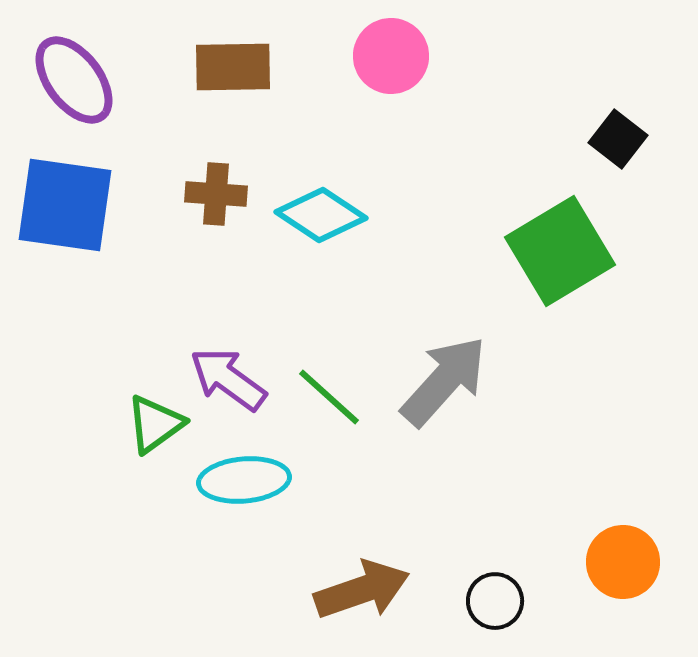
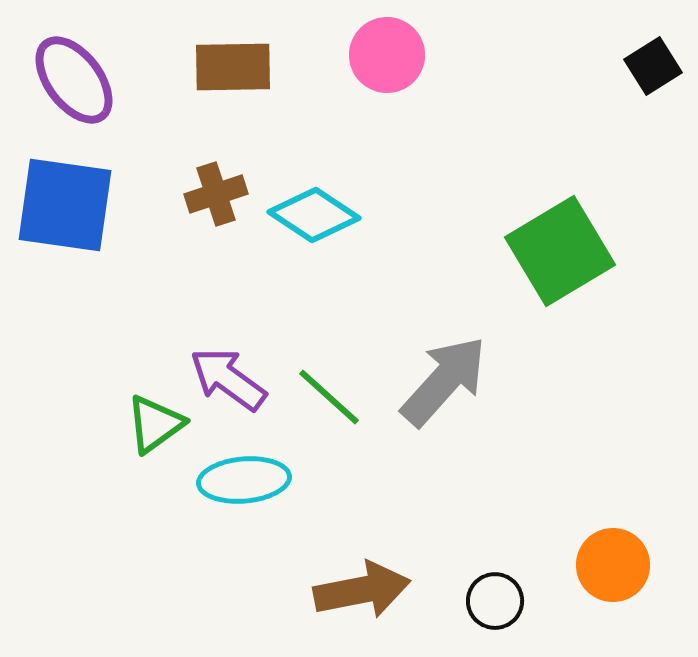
pink circle: moved 4 px left, 1 px up
black square: moved 35 px right, 73 px up; rotated 20 degrees clockwise
brown cross: rotated 22 degrees counterclockwise
cyan diamond: moved 7 px left
orange circle: moved 10 px left, 3 px down
brown arrow: rotated 8 degrees clockwise
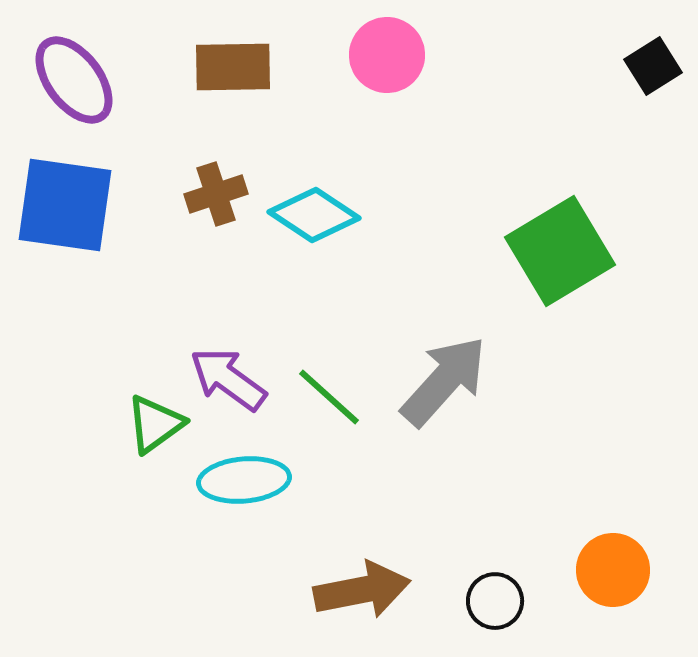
orange circle: moved 5 px down
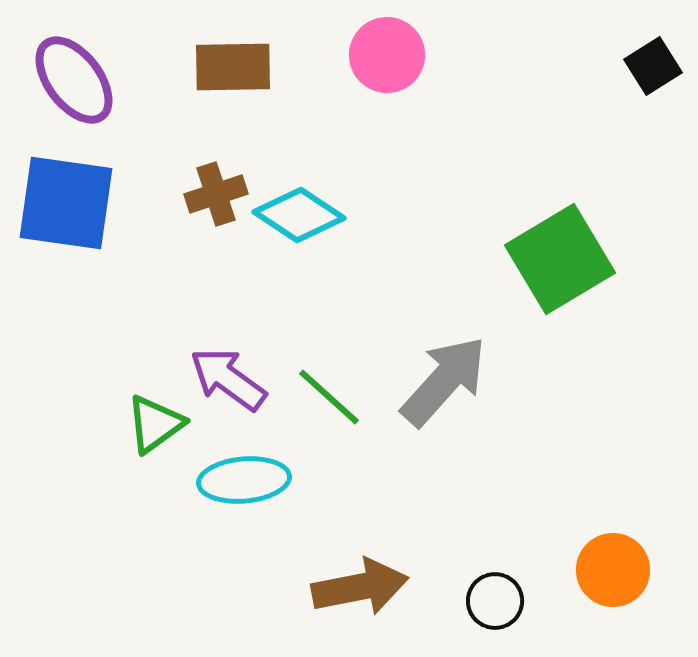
blue square: moved 1 px right, 2 px up
cyan diamond: moved 15 px left
green square: moved 8 px down
brown arrow: moved 2 px left, 3 px up
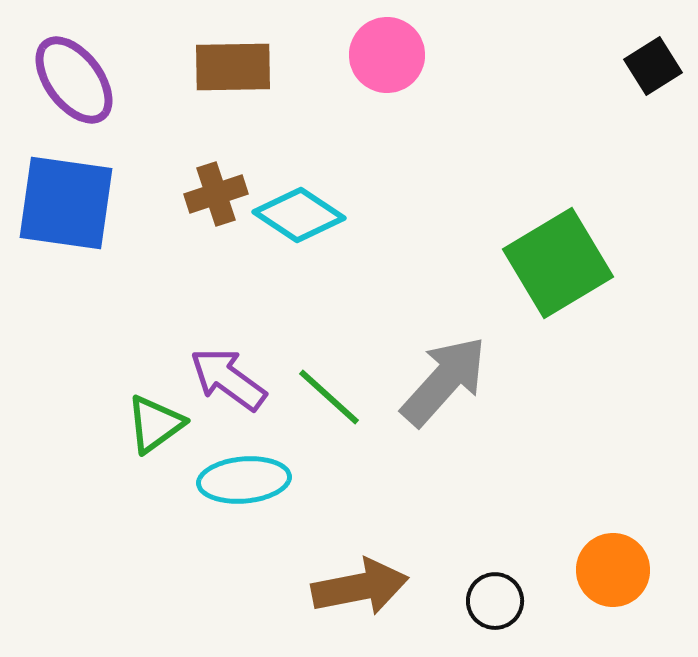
green square: moved 2 px left, 4 px down
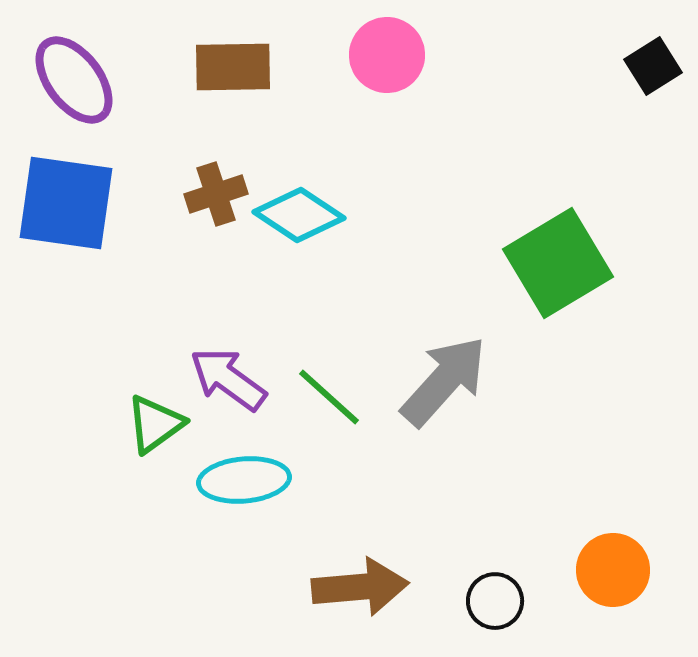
brown arrow: rotated 6 degrees clockwise
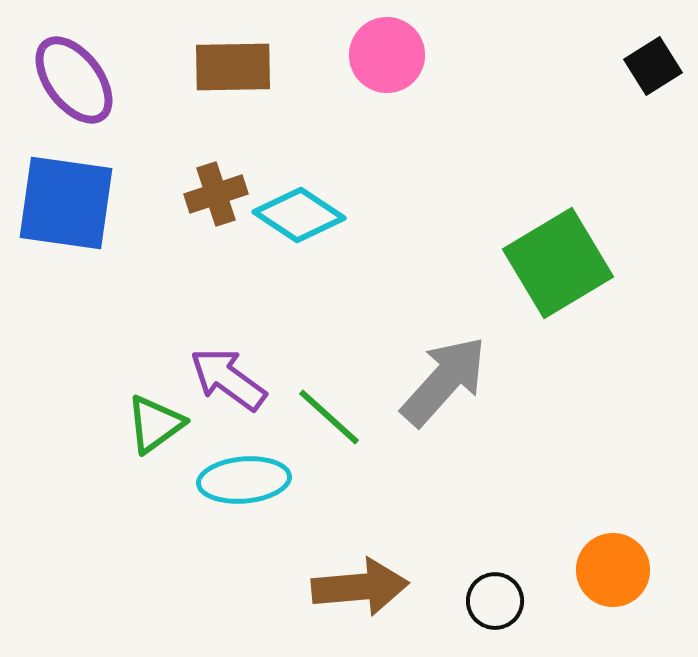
green line: moved 20 px down
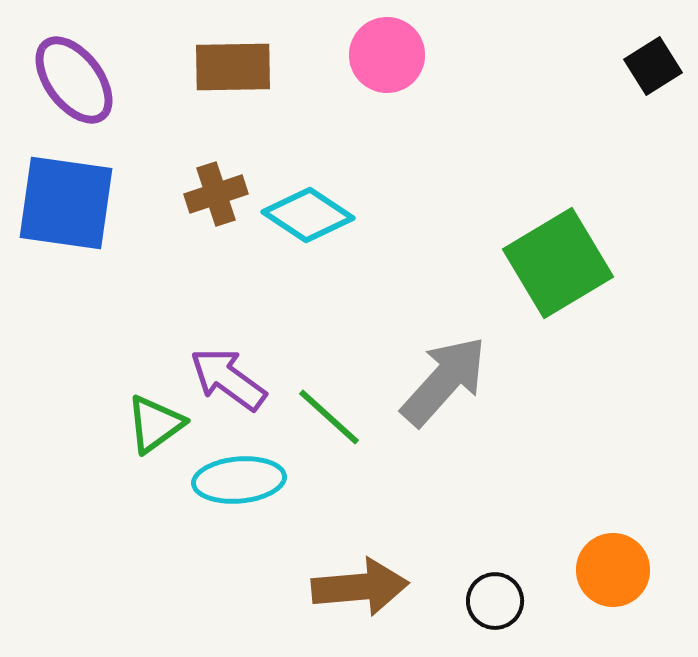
cyan diamond: moved 9 px right
cyan ellipse: moved 5 px left
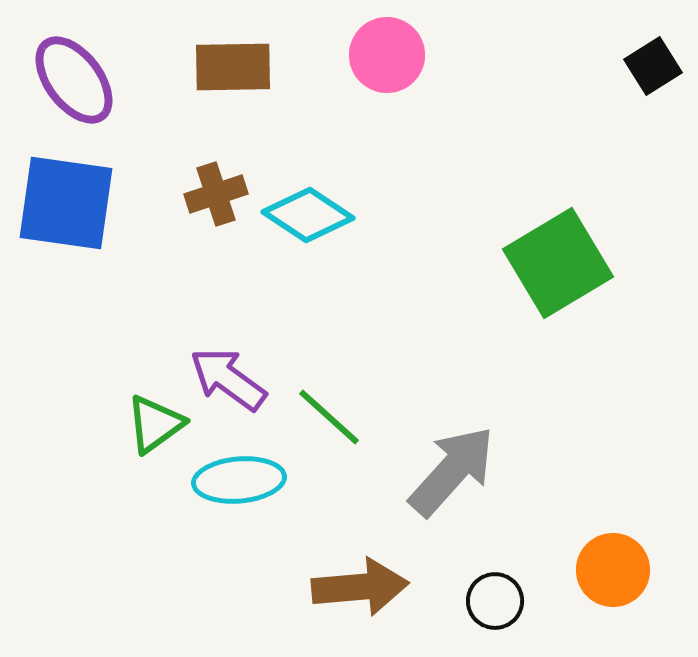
gray arrow: moved 8 px right, 90 px down
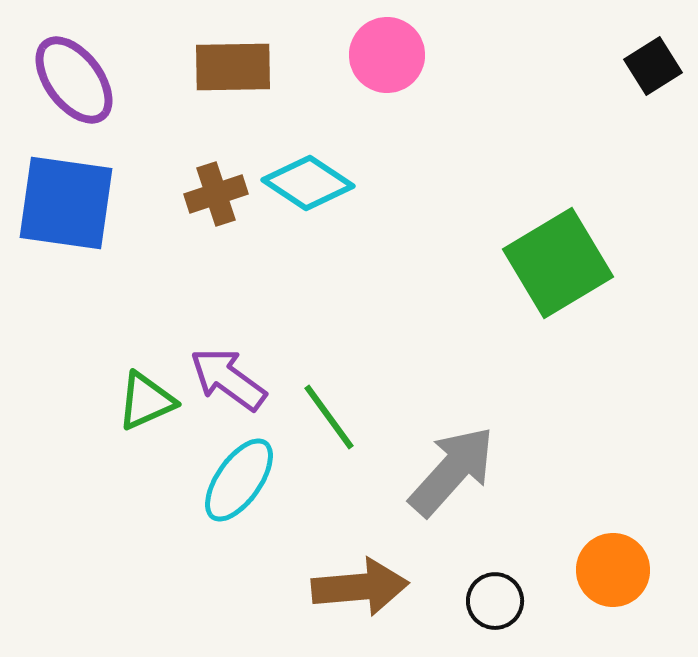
cyan diamond: moved 32 px up
green line: rotated 12 degrees clockwise
green triangle: moved 9 px left, 23 px up; rotated 12 degrees clockwise
cyan ellipse: rotated 50 degrees counterclockwise
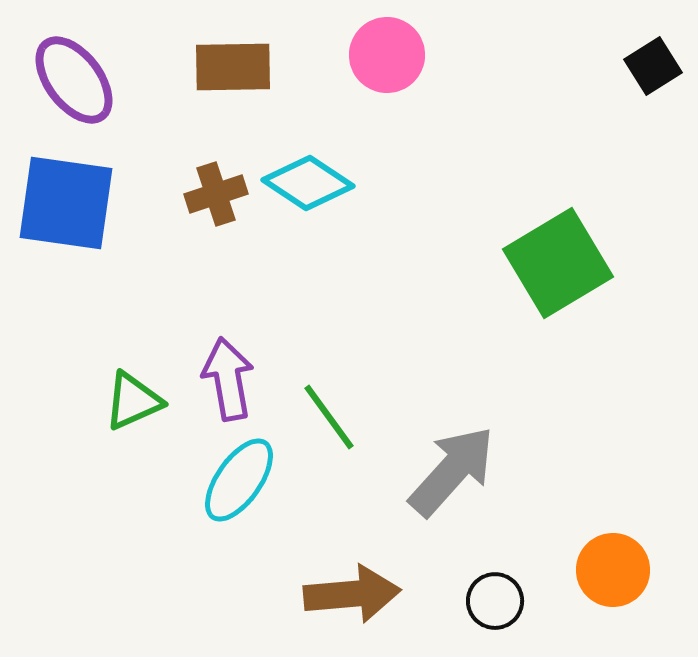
purple arrow: rotated 44 degrees clockwise
green triangle: moved 13 px left
brown arrow: moved 8 px left, 7 px down
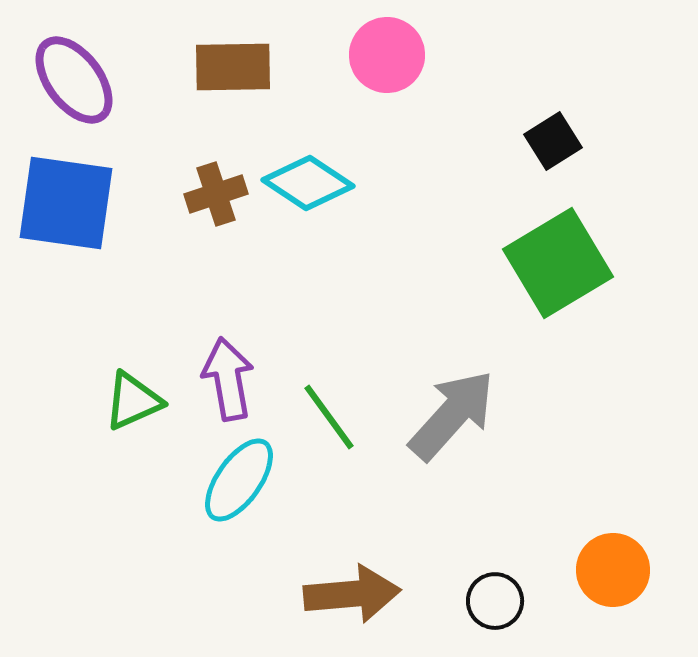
black square: moved 100 px left, 75 px down
gray arrow: moved 56 px up
